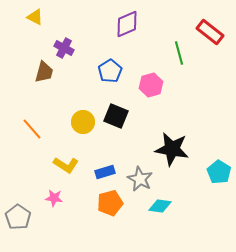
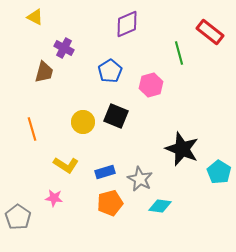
orange line: rotated 25 degrees clockwise
black star: moved 10 px right; rotated 12 degrees clockwise
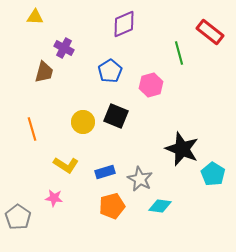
yellow triangle: rotated 24 degrees counterclockwise
purple diamond: moved 3 px left
cyan pentagon: moved 6 px left, 2 px down
orange pentagon: moved 2 px right, 3 px down
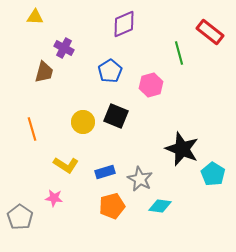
gray pentagon: moved 2 px right
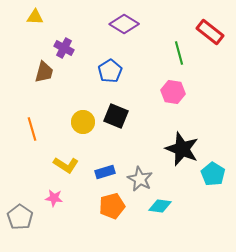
purple diamond: rotated 56 degrees clockwise
pink hexagon: moved 22 px right, 7 px down; rotated 25 degrees clockwise
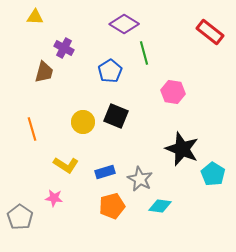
green line: moved 35 px left
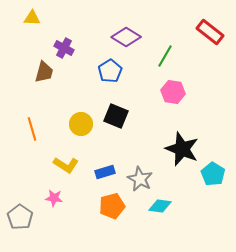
yellow triangle: moved 3 px left, 1 px down
purple diamond: moved 2 px right, 13 px down
green line: moved 21 px right, 3 px down; rotated 45 degrees clockwise
yellow circle: moved 2 px left, 2 px down
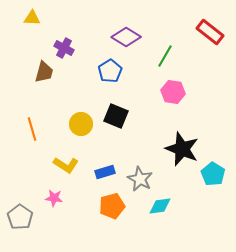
cyan diamond: rotated 15 degrees counterclockwise
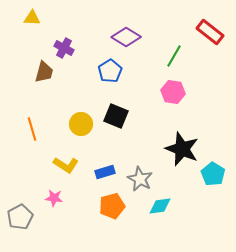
green line: moved 9 px right
gray pentagon: rotated 10 degrees clockwise
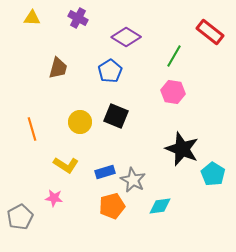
purple cross: moved 14 px right, 30 px up
brown trapezoid: moved 14 px right, 4 px up
yellow circle: moved 1 px left, 2 px up
gray star: moved 7 px left, 1 px down
